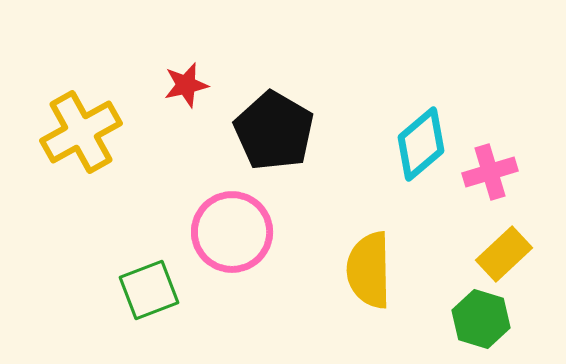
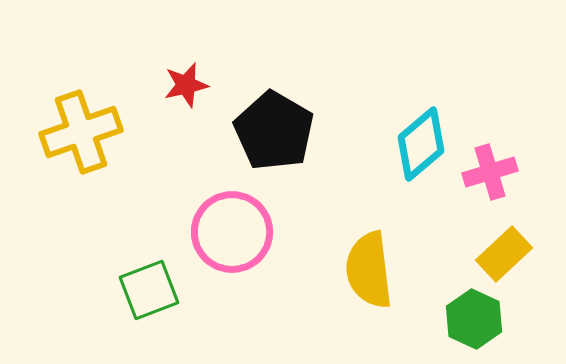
yellow cross: rotated 10 degrees clockwise
yellow semicircle: rotated 6 degrees counterclockwise
green hexagon: moved 7 px left; rotated 8 degrees clockwise
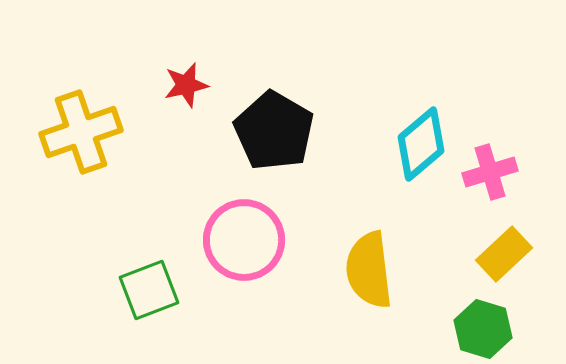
pink circle: moved 12 px right, 8 px down
green hexagon: moved 9 px right, 10 px down; rotated 8 degrees counterclockwise
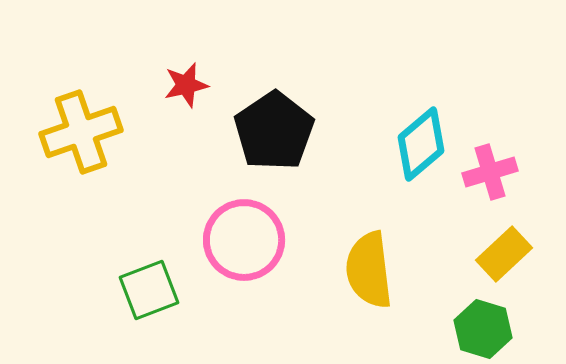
black pentagon: rotated 8 degrees clockwise
